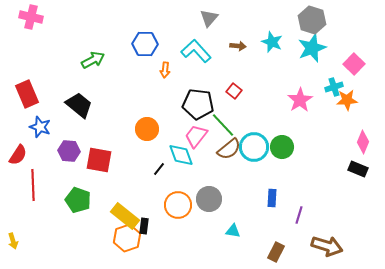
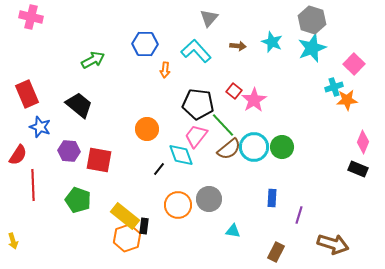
pink star at (300, 100): moved 46 px left
brown arrow at (327, 246): moved 6 px right, 2 px up
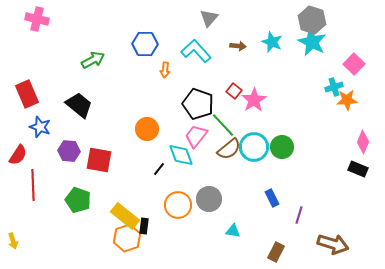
pink cross at (31, 17): moved 6 px right, 2 px down
cyan star at (312, 48): moved 6 px up; rotated 24 degrees counterclockwise
black pentagon at (198, 104): rotated 12 degrees clockwise
blue rectangle at (272, 198): rotated 30 degrees counterclockwise
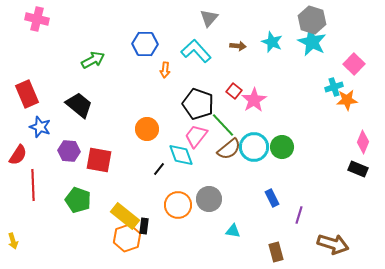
brown rectangle at (276, 252): rotated 42 degrees counterclockwise
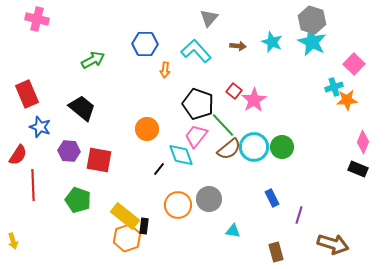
black trapezoid at (79, 105): moved 3 px right, 3 px down
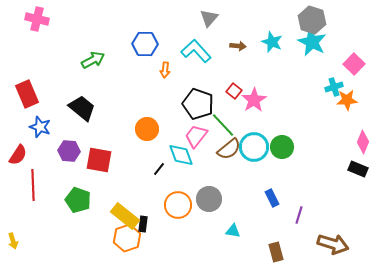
black rectangle at (144, 226): moved 1 px left, 2 px up
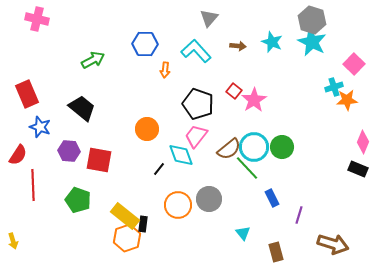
green line at (223, 125): moved 24 px right, 43 px down
cyan triangle at (233, 231): moved 10 px right, 2 px down; rotated 42 degrees clockwise
